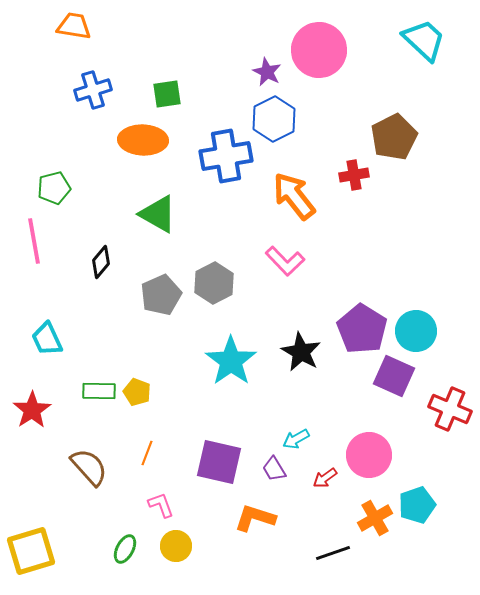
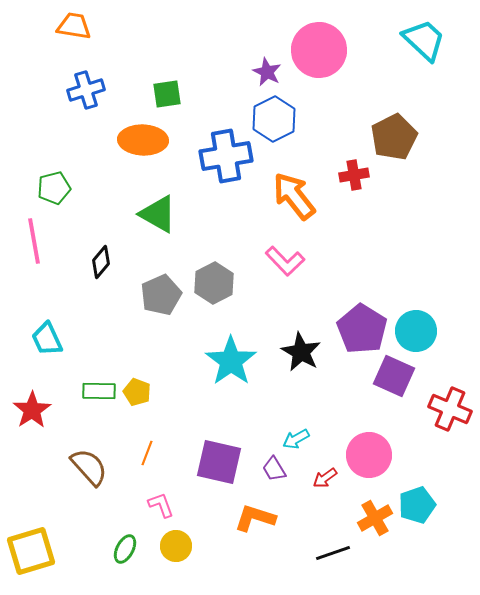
blue cross at (93, 90): moved 7 px left
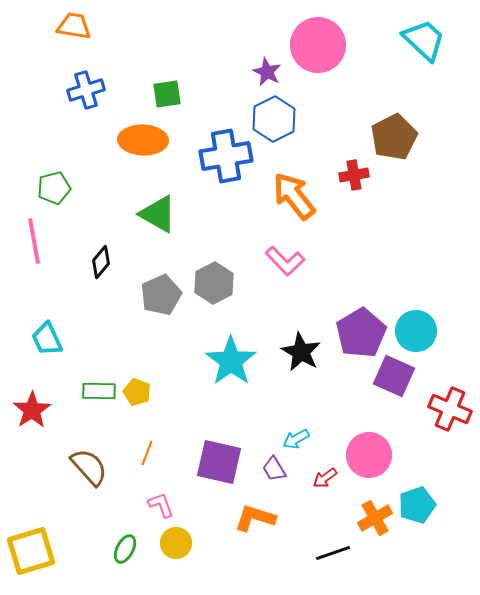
pink circle at (319, 50): moved 1 px left, 5 px up
purple pentagon at (362, 329): moved 1 px left, 4 px down; rotated 9 degrees clockwise
yellow circle at (176, 546): moved 3 px up
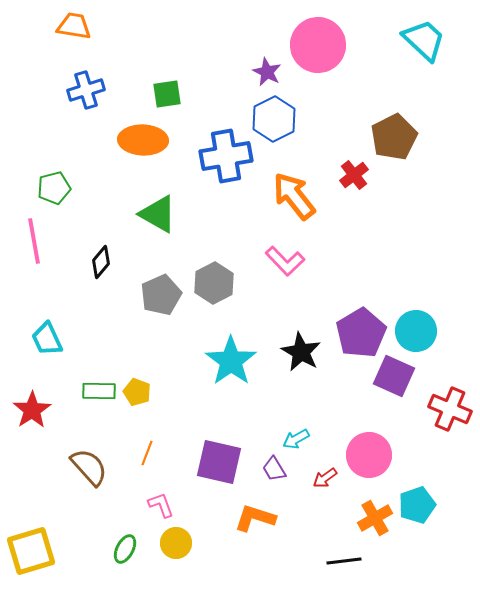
red cross at (354, 175): rotated 28 degrees counterclockwise
black line at (333, 553): moved 11 px right, 8 px down; rotated 12 degrees clockwise
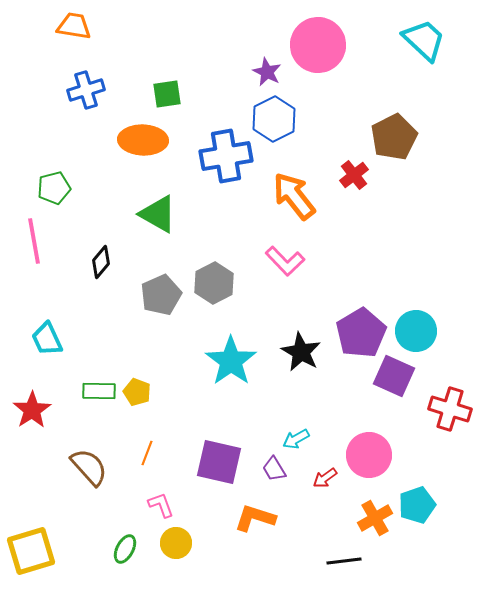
red cross at (450, 409): rotated 6 degrees counterclockwise
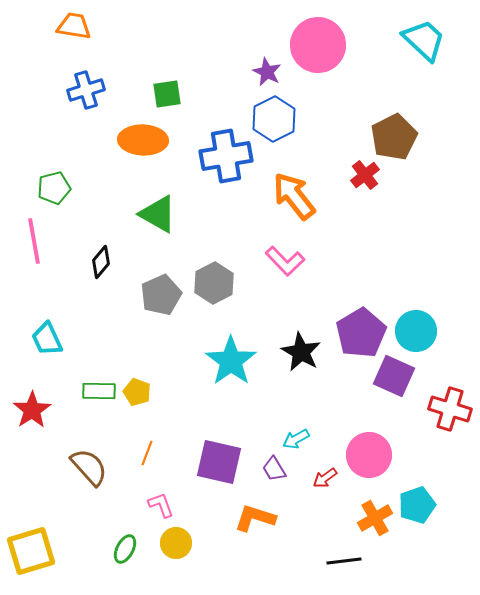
red cross at (354, 175): moved 11 px right
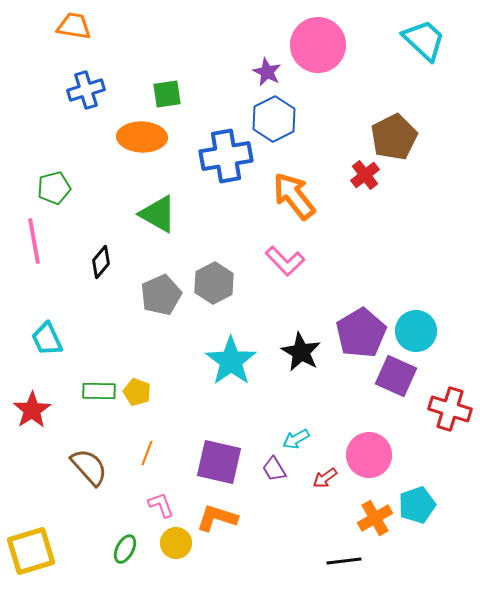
orange ellipse at (143, 140): moved 1 px left, 3 px up
purple square at (394, 376): moved 2 px right
orange L-shape at (255, 518): moved 38 px left
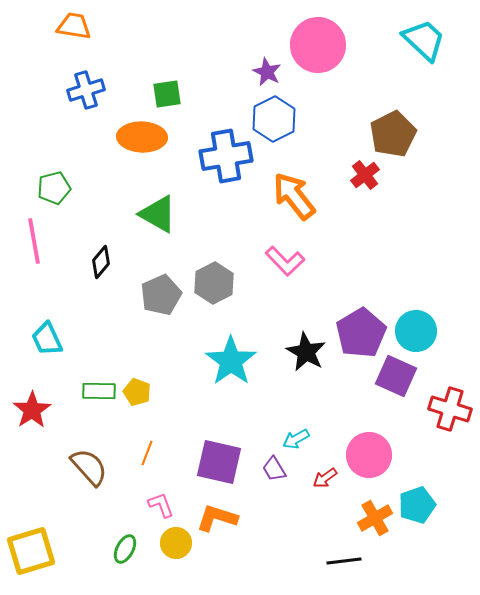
brown pentagon at (394, 137): moved 1 px left, 3 px up
black star at (301, 352): moved 5 px right
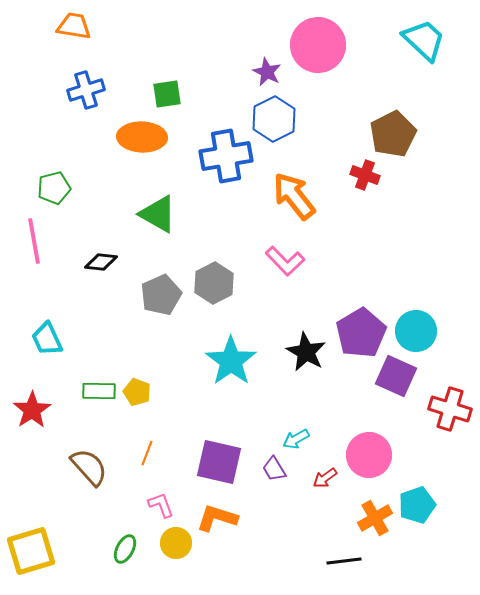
red cross at (365, 175): rotated 32 degrees counterclockwise
black diamond at (101, 262): rotated 56 degrees clockwise
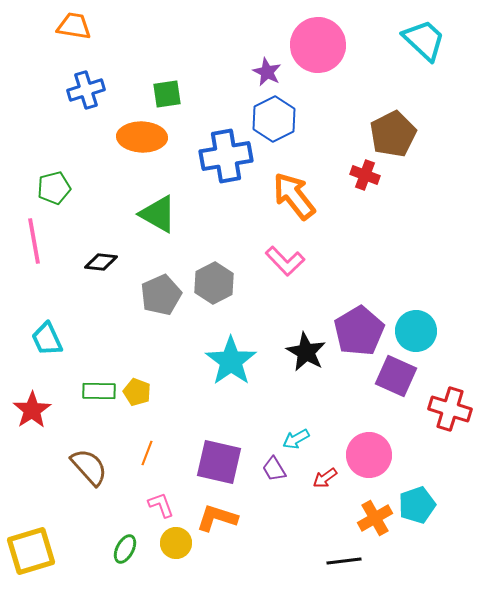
purple pentagon at (361, 333): moved 2 px left, 2 px up
